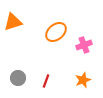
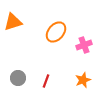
orange ellipse: rotated 10 degrees counterclockwise
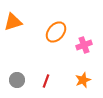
gray circle: moved 1 px left, 2 px down
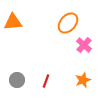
orange triangle: rotated 12 degrees clockwise
orange ellipse: moved 12 px right, 9 px up
pink cross: rotated 28 degrees counterclockwise
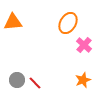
orange ellipse: rotated 10 degrees counterclockwise
red line: moved 11 px left, 2 px down; rotated 64 degrees counterclockwise
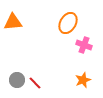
pink cross: rotated 21 degrees counterclockwise
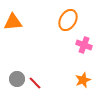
orange ellipse: moved 3 px up
gray circle: moved 1 px up
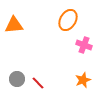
orange triangle: moved 1 px right, 3 px down
red line: moved 3 px right
